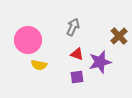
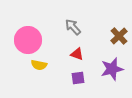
gray arrow: rotated 66 degrees counterclockwise
purple star: moved 12 px right, 7 px down
purple square: moved 1 px right, 1 px down
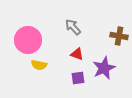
brown cross: rotated 36 degrees counterclockwise
purple star: moved 8 px left, 1 px up; rotated 10 degrees counterclockwise
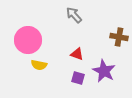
gray arrow: moved 1 px right, 12 px up
brown cross: moved 1 px down
purple star: moved 3 px down; rotated 20 degrees counterclockwise
purple square: rotated 24 degrees clockwise
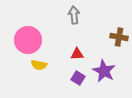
gray arrow: rotated 36 degrees clockwise
red triangle: rotated 24 degrees counterclockwise
purple square: rotated 16 degrees clockwise
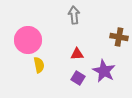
yellow semicircle: rotated 112 degrees counterclockwise
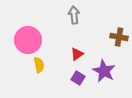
red triangle: rotated 32 degrees counterclockwise
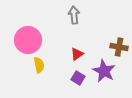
brown cross: moved 10 px down
